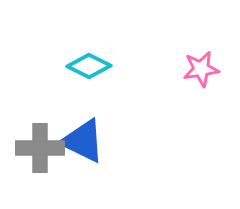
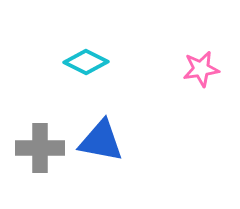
cyan diamond: moved 3 px left, 4 px up
blue triangle: moved 18 px right; rotated 15 degrees counterclockwise
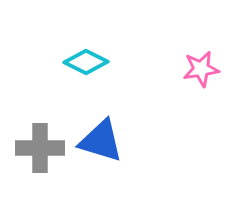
blue triangle: rotated 6 degrees clockwise
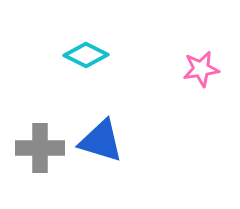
cyan diamond: moved 7 px up
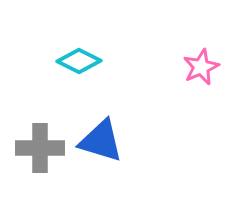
cyan diamond: moved 7 px left, 6 px down
pink star: moved 2 px up; rotated 15 degrees counterclockwise
